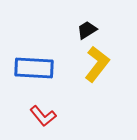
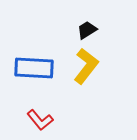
yellow L-shape: moved 11 px left, 2 px down
red L-shape: moved 3 px left, 4 px down
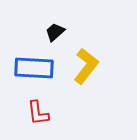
black trapezoid: moved 32 px left, 2 px down; rotated 10 degrees counterclockwise
red L-shape: moved 2 px left, 7 px up; rotated 32 degrees clockwise
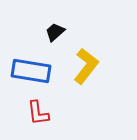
blue rectangle: moved 3 px left, 3 px down; rotated 6 degrees clockwise
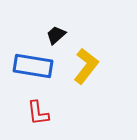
black trapezoid: moved 1 px right, 3 px down
blue rectangle: moved 2 px right, 5 px up
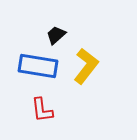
blue rectangle: moved 5 px right
red L-shape: moved 4 px right, 3 px up
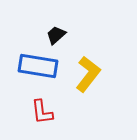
yellow L-shape: moved 2 px right, 8 px down
red L-shape: moved 2 px down
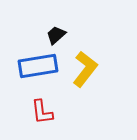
blue rectangle: rotated 18 degrees counterclockwise
yellow L-shape: moved 3 px left, 5 px up
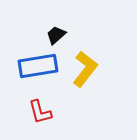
red L-shape: moved 2 px left; rotated 8 degrees counterclockwise
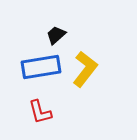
blue rectangle: moved 3 px right, 1 px down
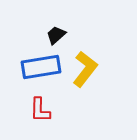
red L-shape: moved 2 px up; rotated 16 degrees clockwise
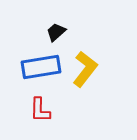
black trapezoid: moved 3 px up
